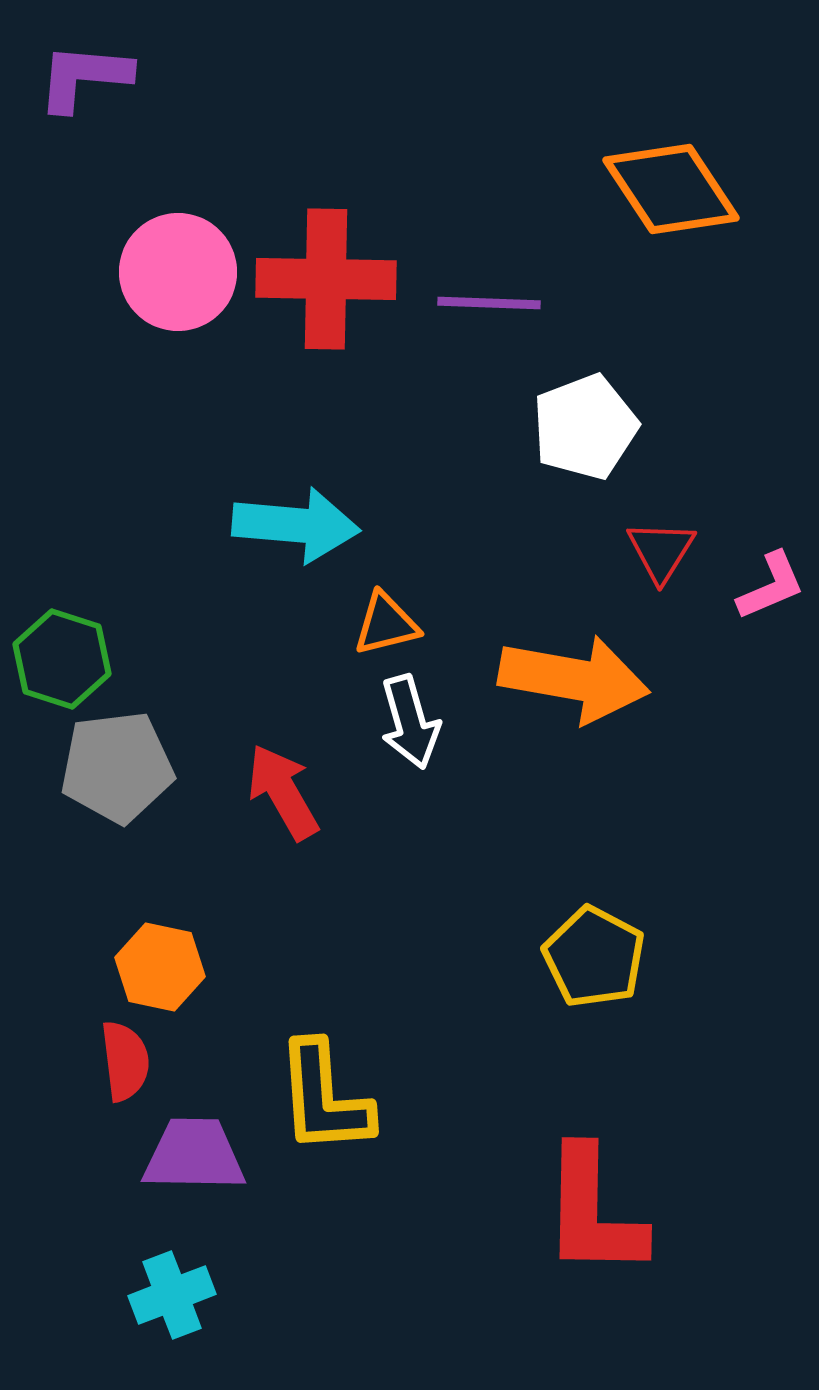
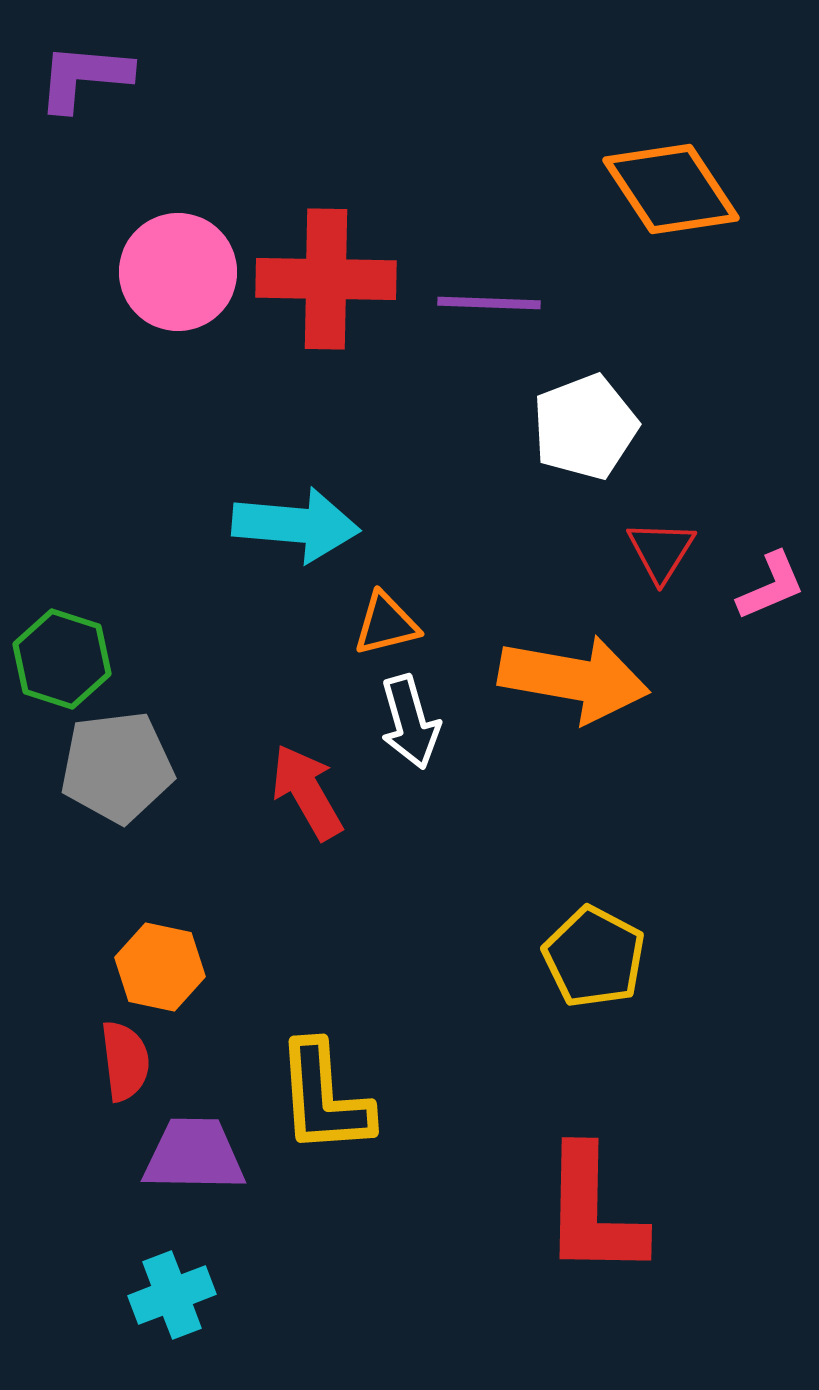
red arrow: moved 24 px right
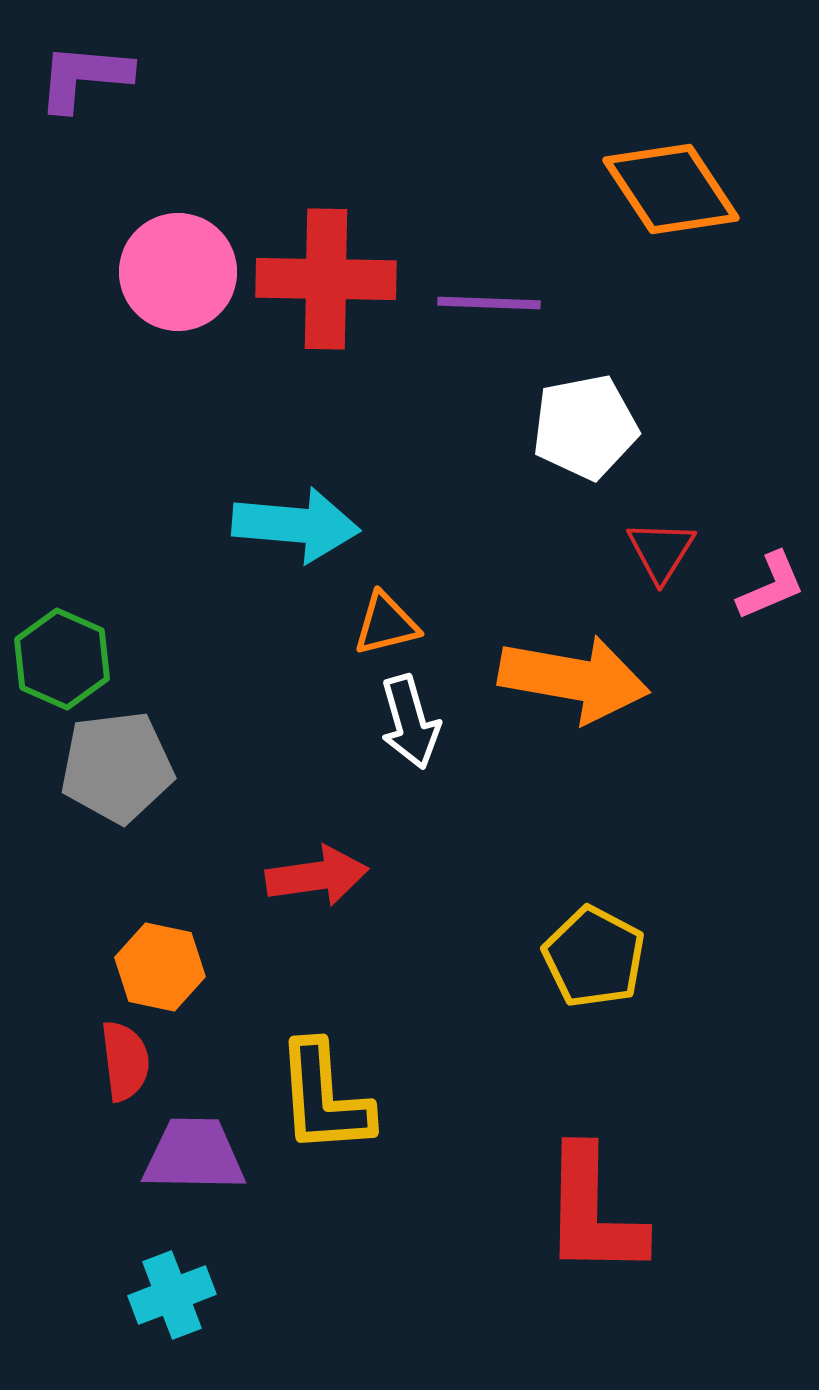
white pentagon: rotated 10 degrees clockwise
green hexagon: rotated 6 degrees clockwise
red arrow: moved 10 px right, 84 px down; rotated 112 degrees clockwise
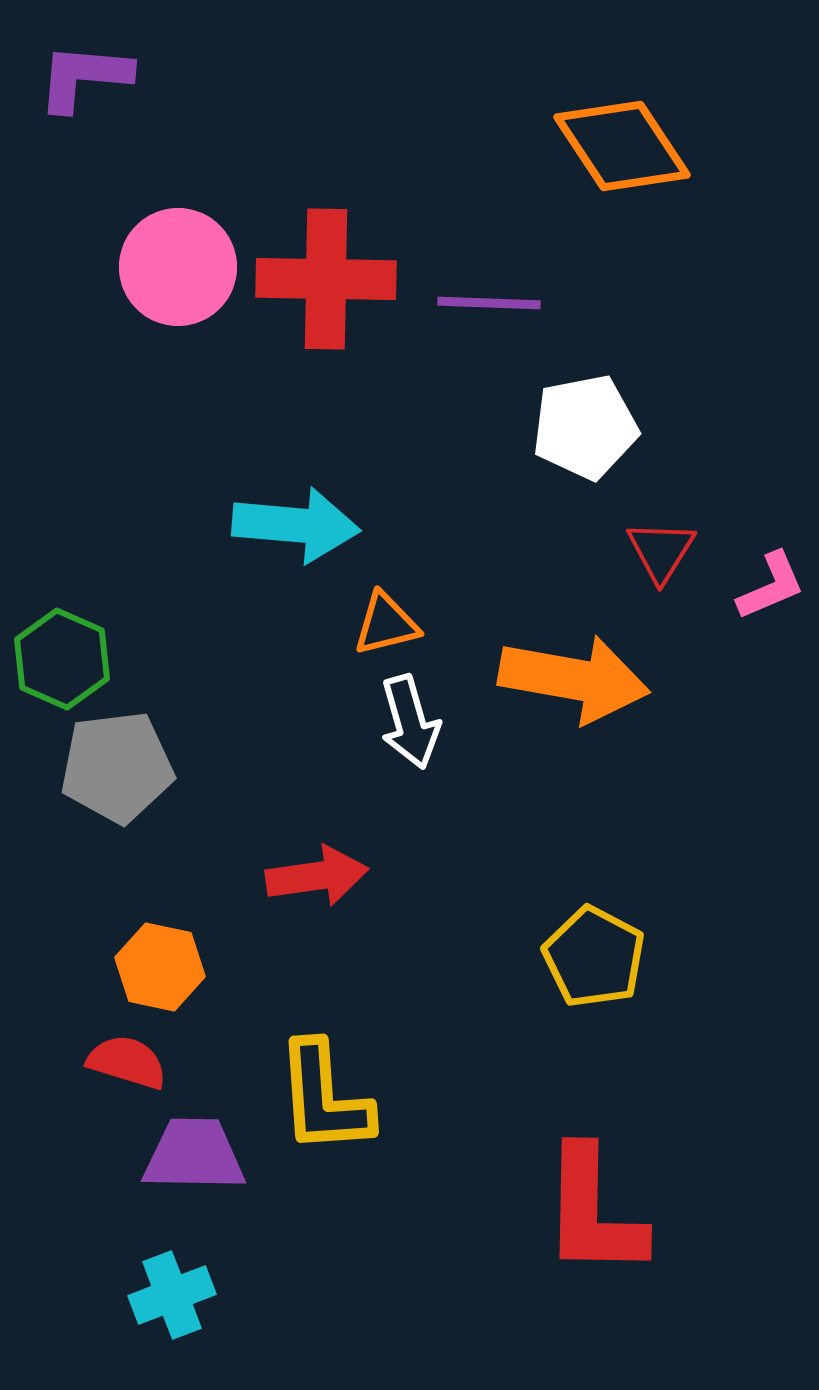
orange diamond: moved 49 px left, 43 px up
pink circle: moved 5 px up
red semicircle: moved 2 px right, 1 px down; rotated 66 degrees counterclockwise
